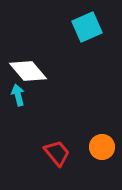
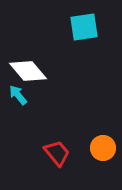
cyan square: moved 3 px left; rotated 16 degrees clockwise
cyan arrow: rotated 25 degrees counterclockwise
orange circle: moved 1 px right, 1 px down
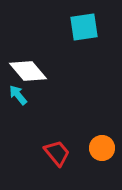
orange circle: moved 1 px left
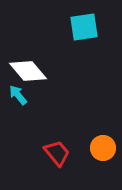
orange circle: moved 1 px right
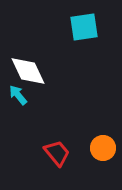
white diamond: rotated 15 degrees clockwise
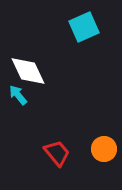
cyan square: rotated 16 degrees counterclockwise
orange circle: moved 1 px right, 1 px down
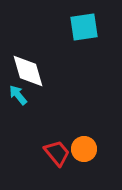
cyan square: rotated 16 degrees clockwise
white diamond: rotated 9 degrees clockwise
orange circle: moved 20 px left
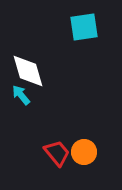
cyan arrow: moved 3 px right
orange circle: moved 3 px down
